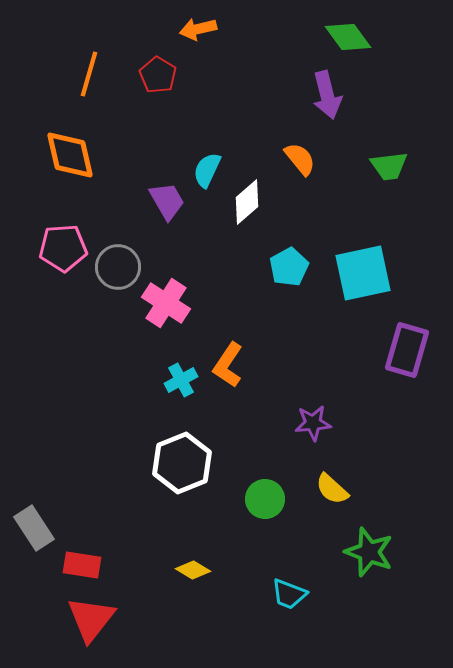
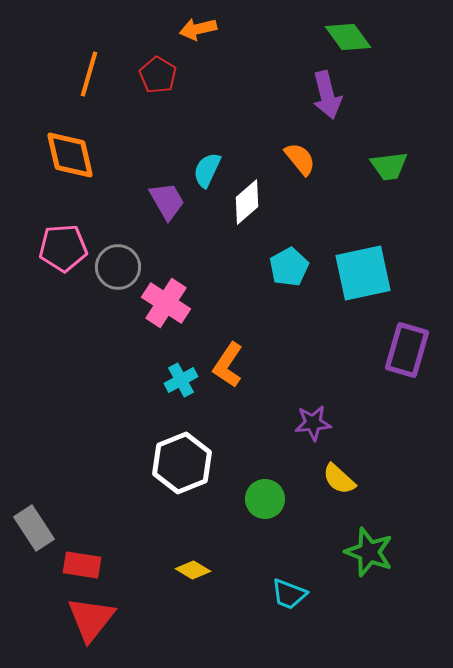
yellow semicircle: moved 7 px right, 10 px up
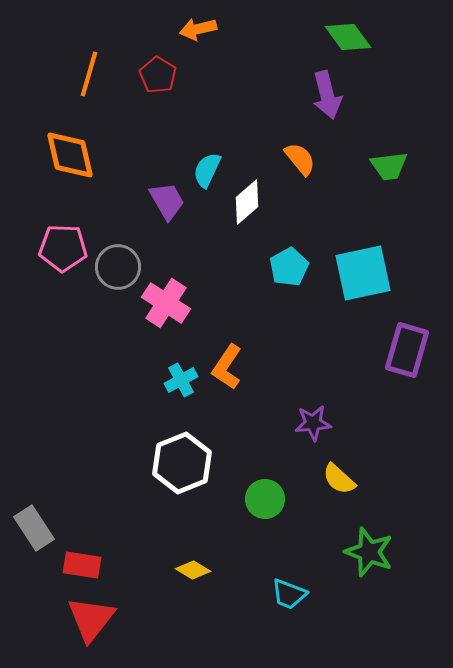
pink pentagon: rotated 6 degrees clockwise
orange L-shape: moved 1 px left, 2 px down
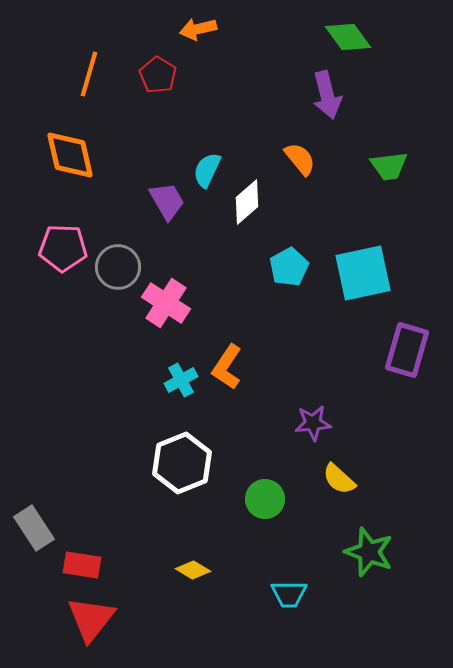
cyan trapezoid: rotated 21 degrees counterclockwise
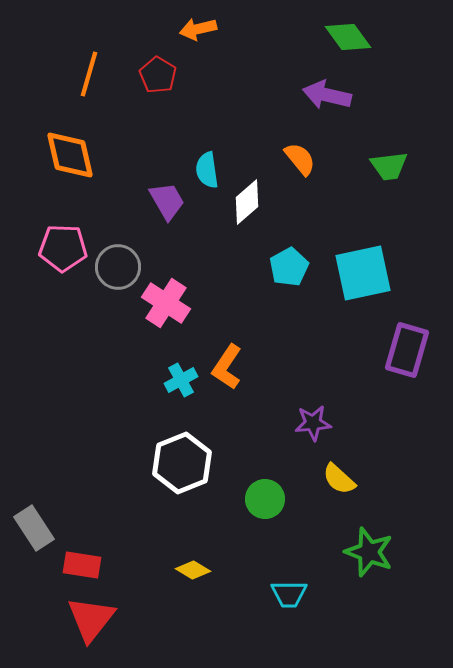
purple arrow: rotated 117 degrees clockwise
cyan semicircle: rotated 33 degrees counterclockwise
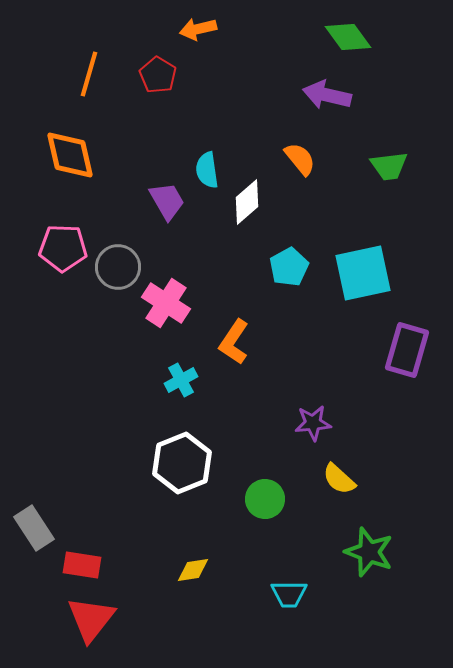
orange L-shape: moved 7 px right, 25 px up
yellow diamond: rotated 40 degrees counterclockwise
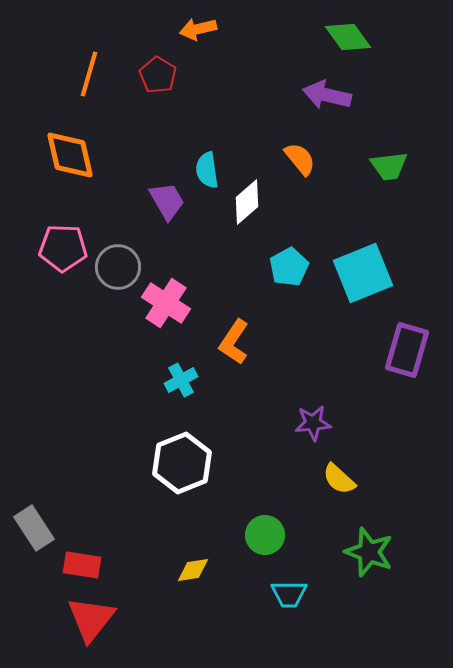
cyan square: rotated 10 degrees counterclockwise
green circle: moved 36 px down
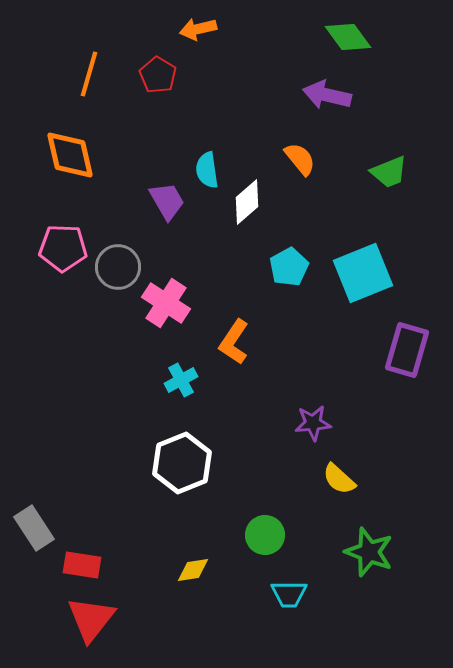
green trapezoid: moved 6 px down; rotated 15 degrees counterclockwise
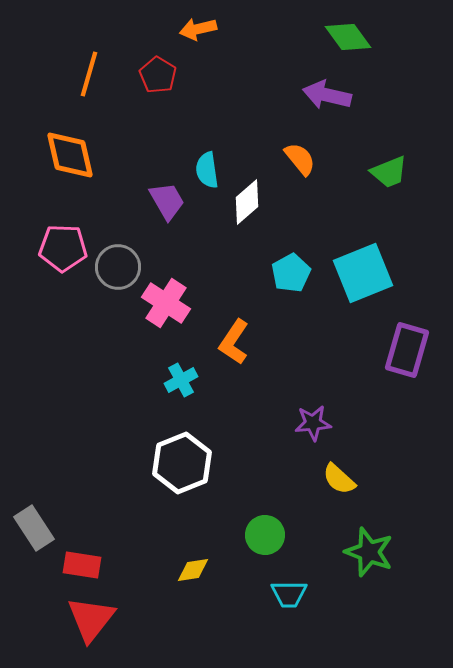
cyan pentagon: moved 2 px right, 6 px down
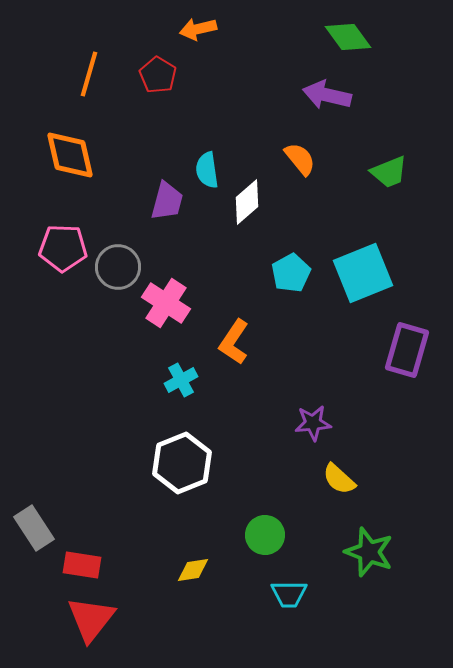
purple trapezoid: rotated 45 degrees clockwise
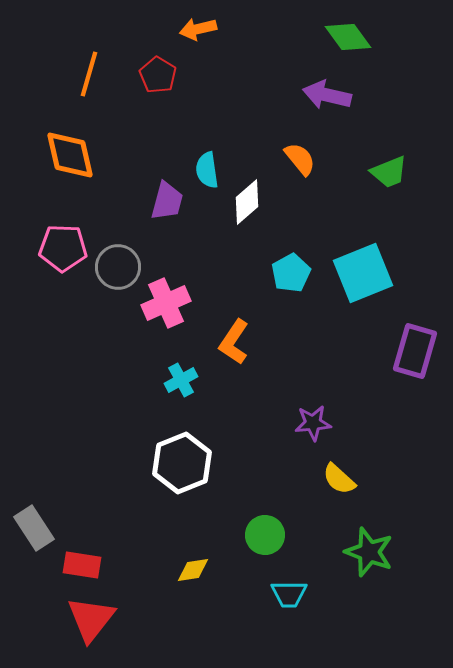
pink cross: rotated 33 degrees clockwise
purple rectangle: moved 8 px right, 1 px down
